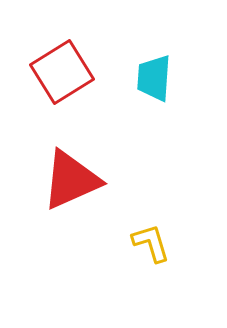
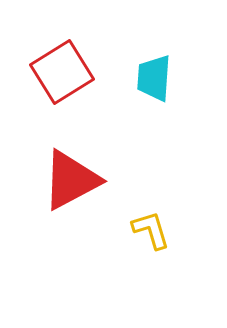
red triangle: rotated 4 degrees counterclockwise
yellow L-shape: moved 13 px up
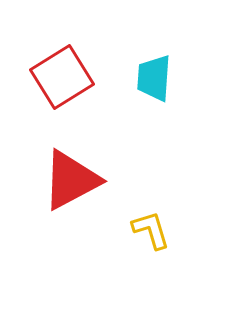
red square: moved 5 px down
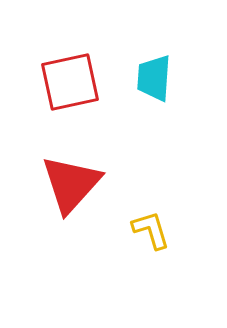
red square: moved 8 px right, 5 px down; rotated 20 degrees clockwise
red triangle: moved 4 px down; rotated 20 degrees counterclockwise
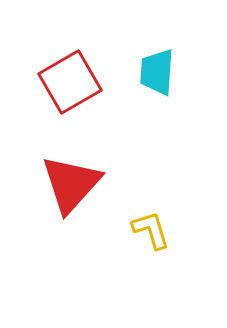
cyan trapezoid: moved 3 px right, 6 px up
red square: rotated 18 degrees counterclockwise
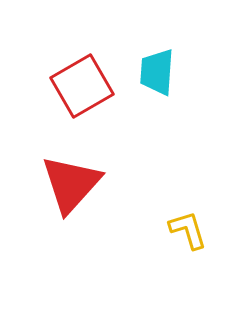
red square: moved 12 px right, 4 px down
yellow L-shape: moved 37 px right
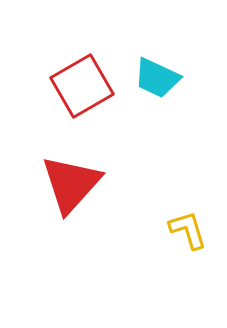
cyan trapezoid: moved 6 px down; rotated 69 degrees counterclockwise
